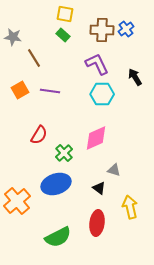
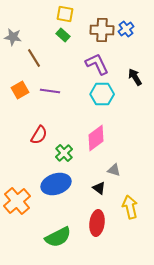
pink diamond: rotated 12 degrees counterclockwise
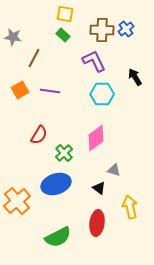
brown line: rotated 60 degrees clockwise
purple L-shape: moved 3 px left, 3 px up
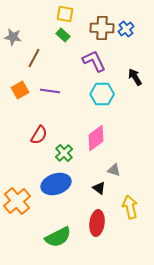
brown cross: moved 2 px up
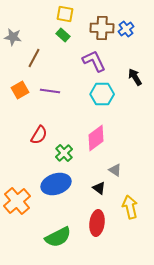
gray triangle: moved 1 px right; rotated 16 degrees clockwise
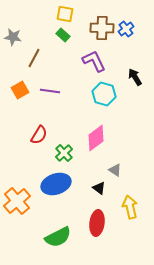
cyan hexagon: moved 2 px right; rotated 15 degrees clockwise
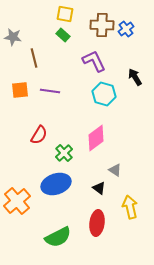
brown cross: moved 3 px up
brown line: rotated 42 degrees counterclockwise
orange square: rotated 24 degrees clockwise
